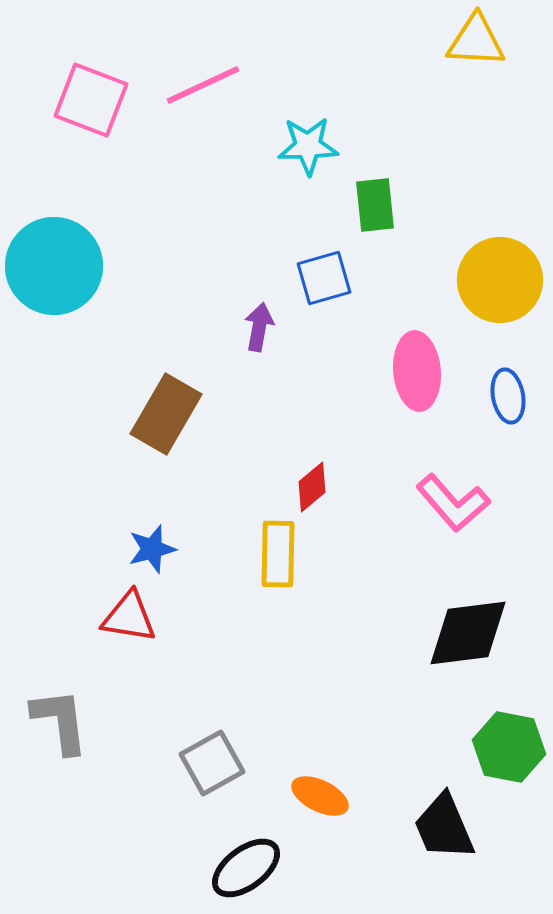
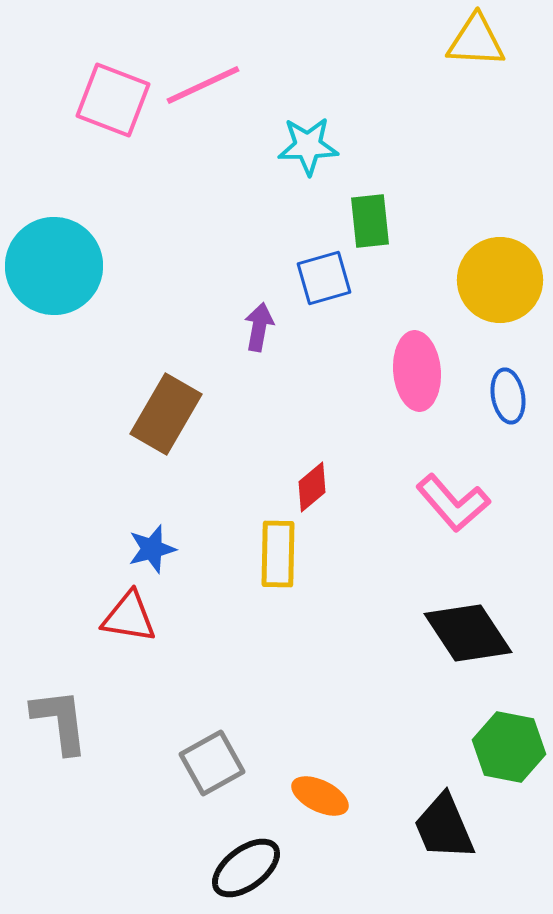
pink square: moved 22 px right
green rectangle: moved 5 px left, 16 px down
black diamond: rotated 64 degrees clockwise
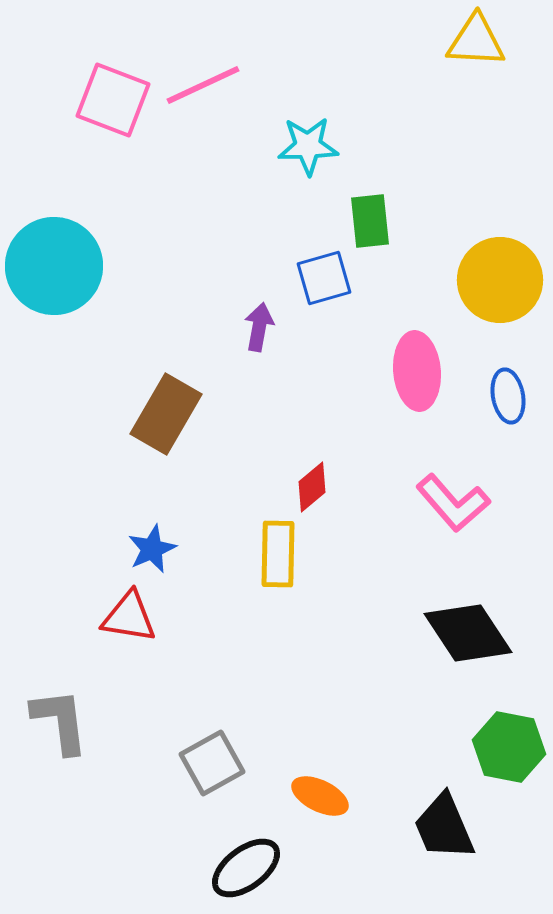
blue star: rotated 9 degrees counterclockwise
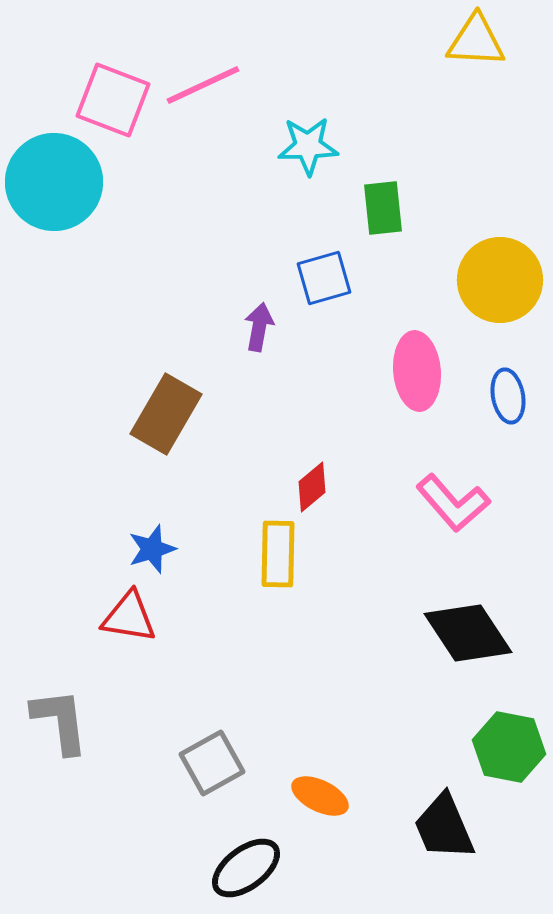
green rectangle: moved 13 px right, 13 px up
cyan circle: moved 84 px up
blue star: rotated 6 degrees clockwise
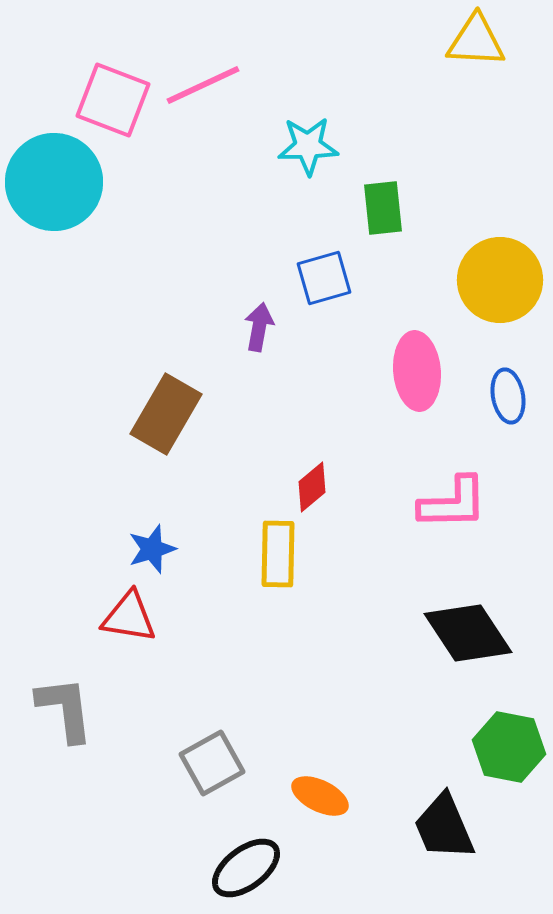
pink L-shape: rotated 50 degrees counterclockwise
gray L-shape: moved 5 px right, 12 px up
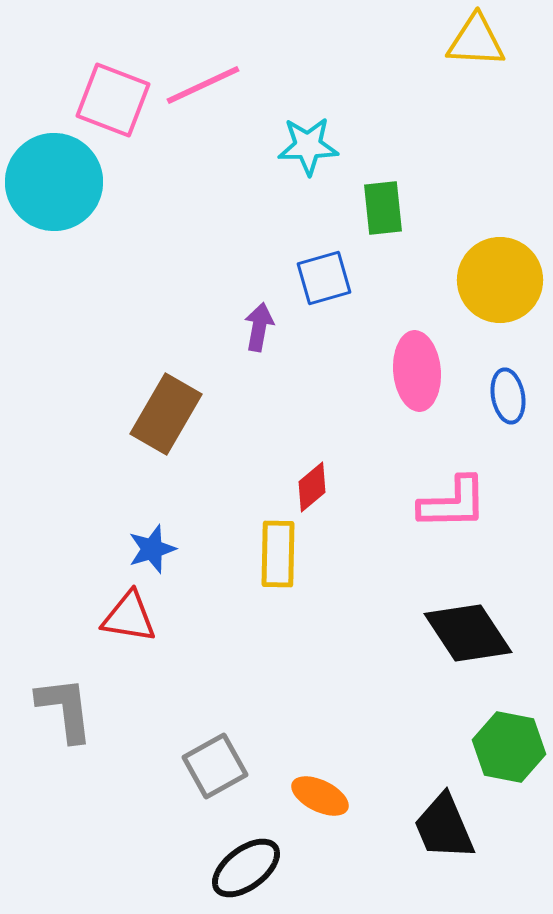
gray square: moved 3 px right, 3 px down
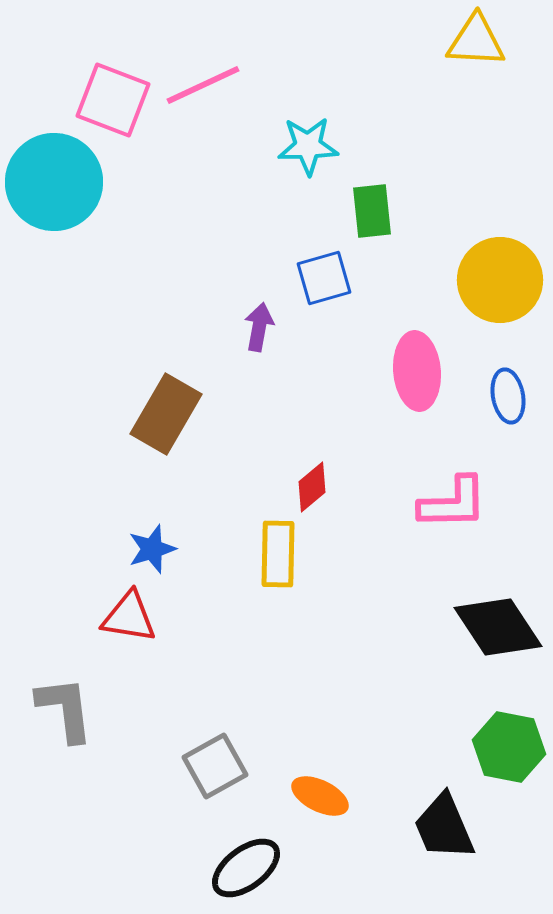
green rectangle: moved 11 px left, 3 px down
black diamond: moved 30 px right, 6 px up
